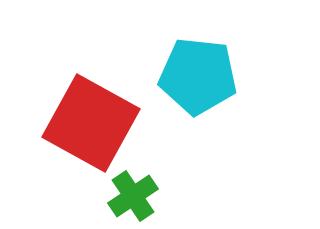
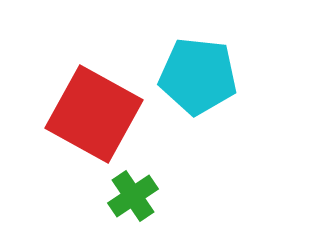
red square: moved 3 px right, 9 px up
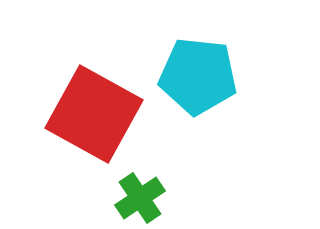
green cross: moved 7 px right, 2 px down
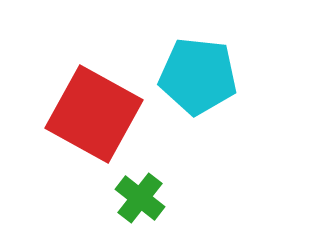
green cross: rotated 18 degrees counterclockwise
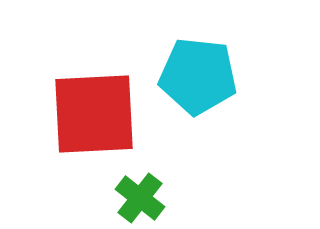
red square: rotated 32 degrees counterclockwise
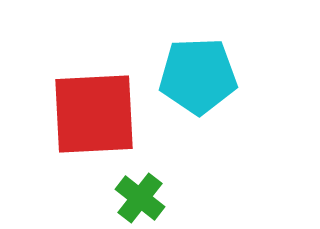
cyan pentagon: rotated 8 degrees counterclockwise
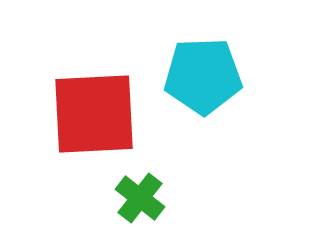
cyan pentagon: moved 5 px right
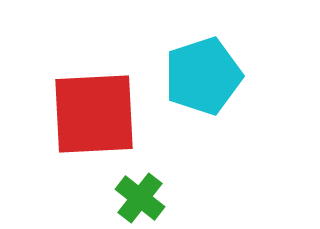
cyan pentagon: rotated 16 degrees counterclockwise
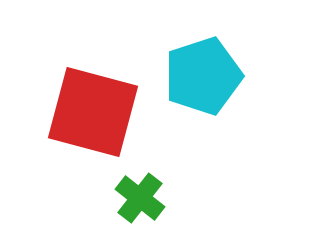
red square: moved 1 px left, 2 px up; rotated 18 degrees clockwise
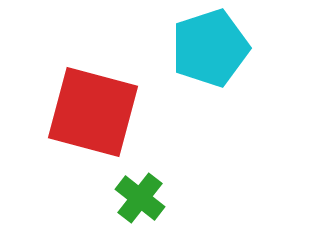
cyan pentagon: moved 7 px right, 28 px up
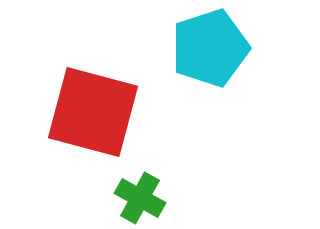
green cross: rotated 9 degrees counterclockwise
